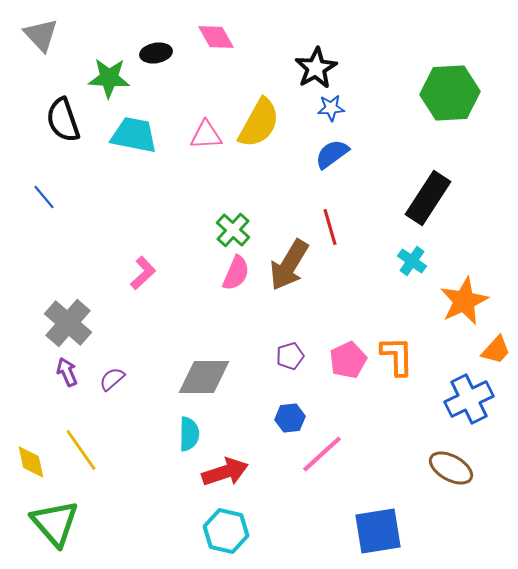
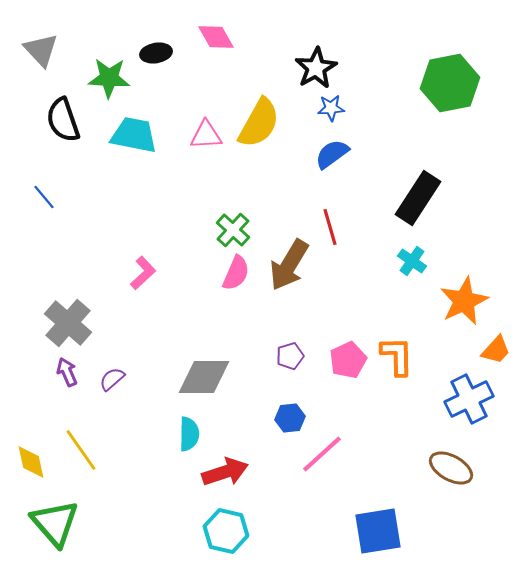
gray triangle: moved 15 px down
green hexagon: moved 10 px up; rotated 8 degrees counterclockwise
black rectangle: moved 10 px left
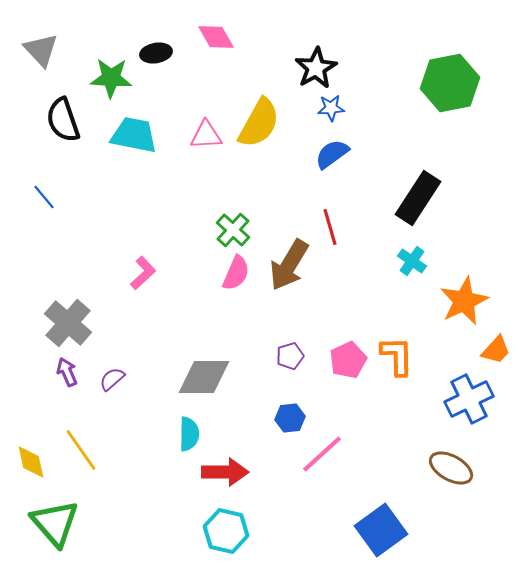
green star: moved 2 px right
red arrow: rotated 18 degrees clockwise
blue square: moved 3 px right, 1 px up; rotated 27 degrees counterclockwise
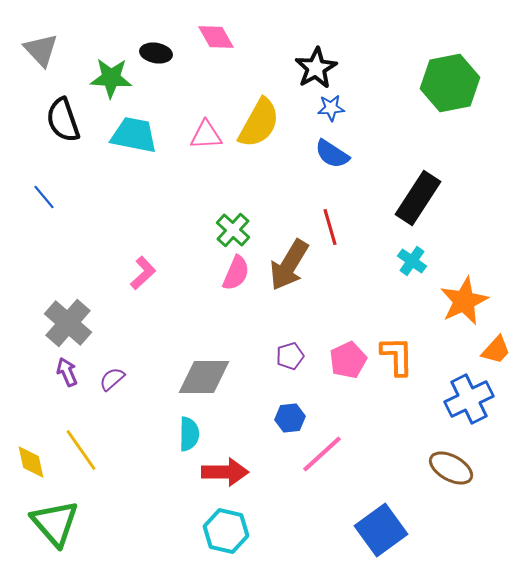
black ellipse: rotated 20 degrees clockwise
blue semicircle: rotated 111 degrees counterclockwise
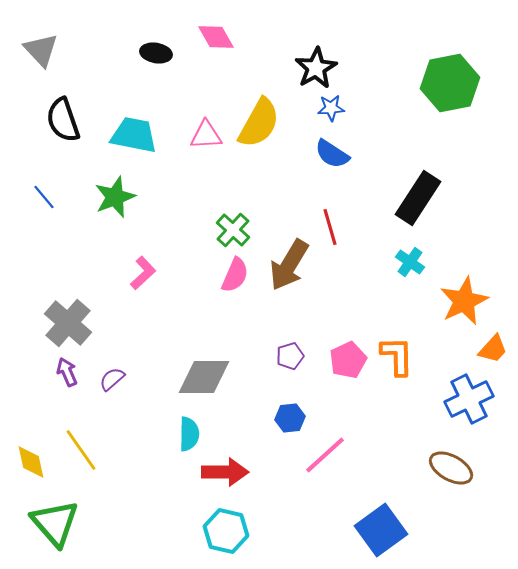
green star: moved 4 px right, 119 px down; rotated 24 degrees counterclockwise
cyan cross: moved 2 px left, 1 px down
pink semicircle: moved 1 px left, 2 px down
orange trapezoid: moved 3 px left, 1 px up
pink line: moved 3 px right, 1 px down
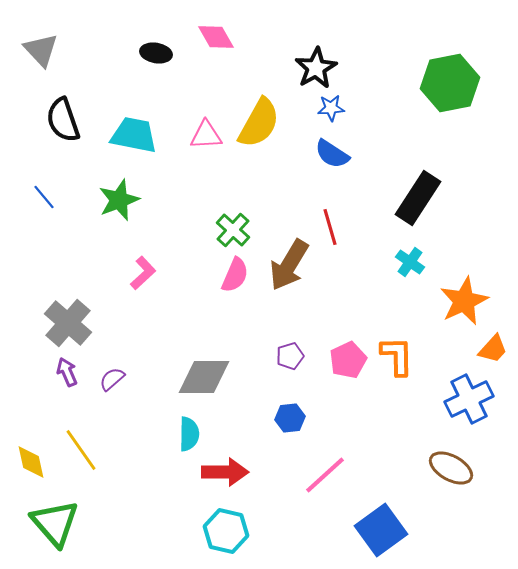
green star: moved 4 px right, 3 px down
pink line: moved 20 px down
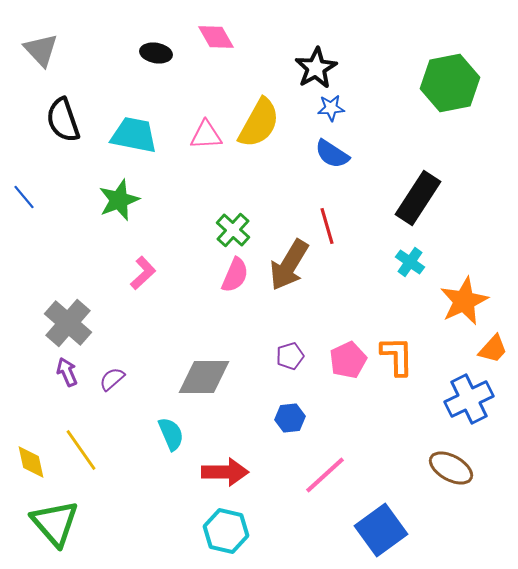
blue line: moved 20 px left
red line: moved 3 px left, 1 px up
cyan semicircle: moved 18 px left; rotated 24 degrees counterclockwise
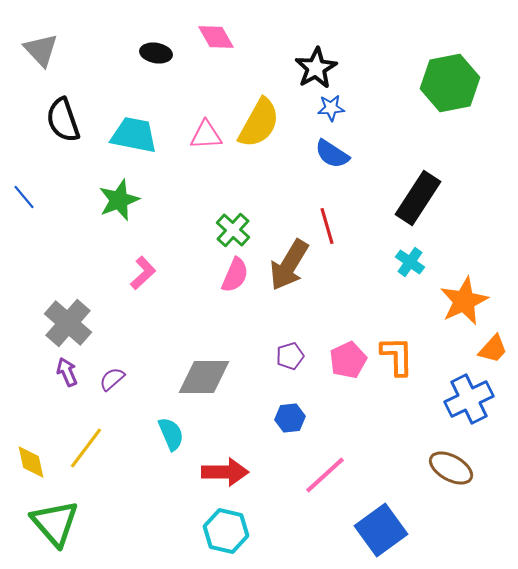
yellow line: moved 5 px right, 2 px up; rotated 72 degrees clockwise
